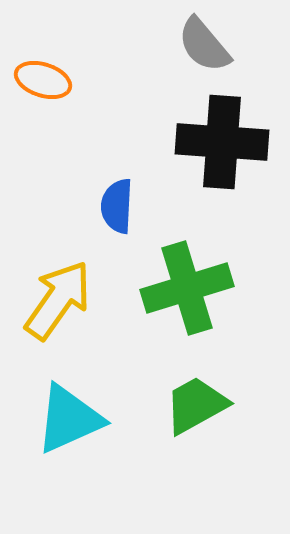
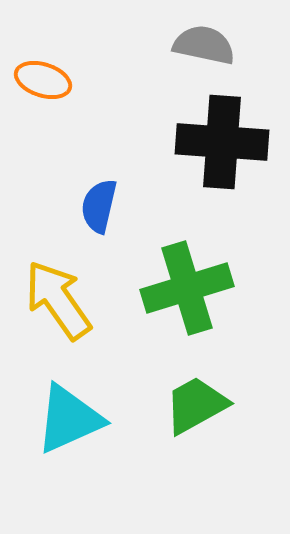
gray semicircle: rotated 142 degrees clockwise
blue semicircle: moved 18 px left; rotated 10 degrees clockwise
yellow arrow: rotated 70 degrees counterclockwise
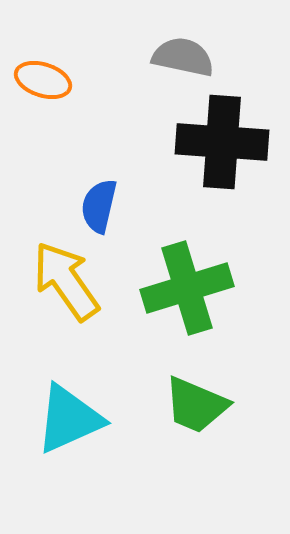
gray semicircle: moved 21 px left, 12 px down
yellow arrow: moved 8 px right, 19 px up
green trapezoid: rotated 128 degrees counterclockwise
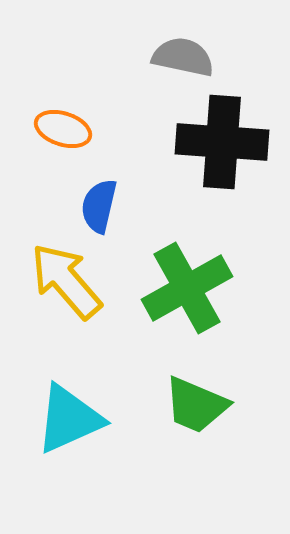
orange ellipse: moved 20 px right, 49 px down
yellow arrow: rotated 6 degrees counterclockwise
green cross: rotated 12 degrees counterclockwise
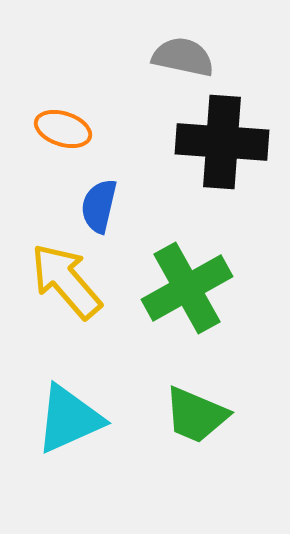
green trapezoid: moved 10 px down
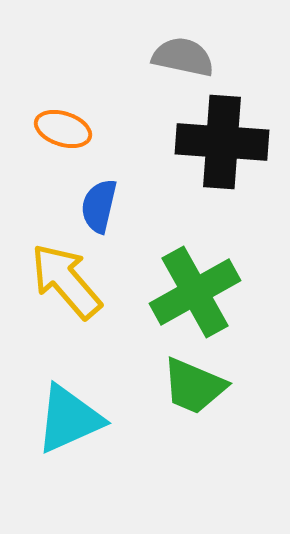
green cross: moved 8 px right, 4 px down
green trapezoid: moved 2 px left, 29 px up
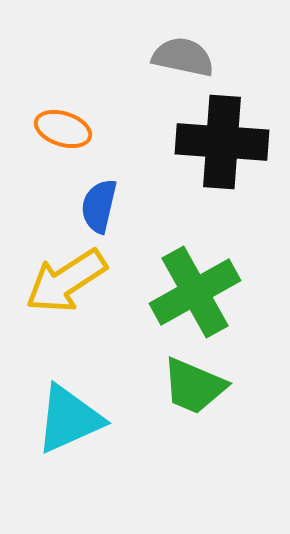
yellow arrow: rotated 82 degrees counterclockwise
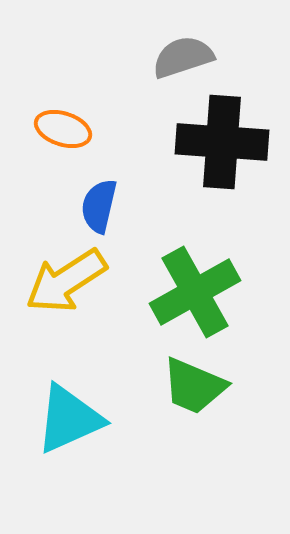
gray semicircle: rotated 30 degrees counterclockwise
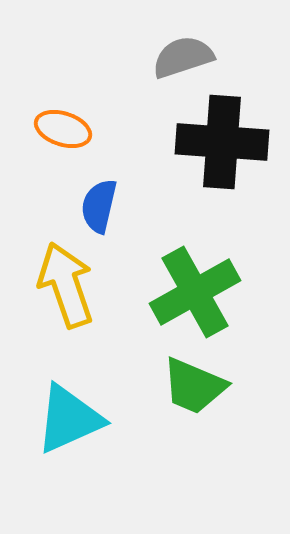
yellow arrow: moved 4 px down; rotated 104 degrees clockwise
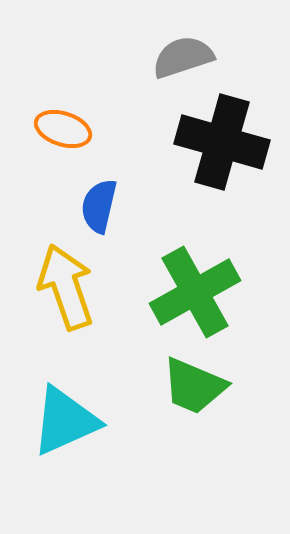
black cross: rotated 12 degrees clockwise
yellow arrow: moved 2 px down
cyan triangle: moved 4 px left, 2 px down
